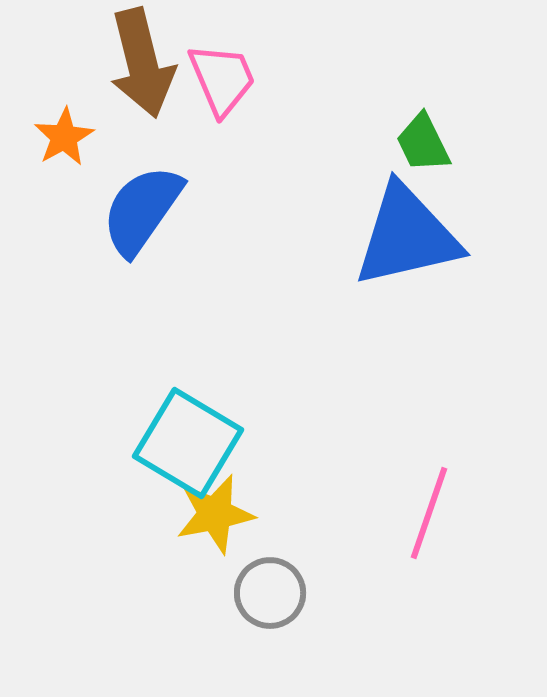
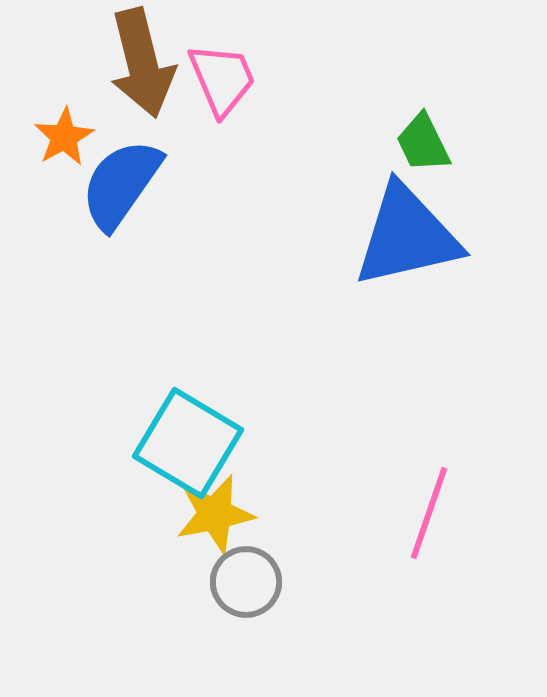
blue semicircle: moved 21 px left, 26 px up
gray circle: moved 24 px left, 11 px up
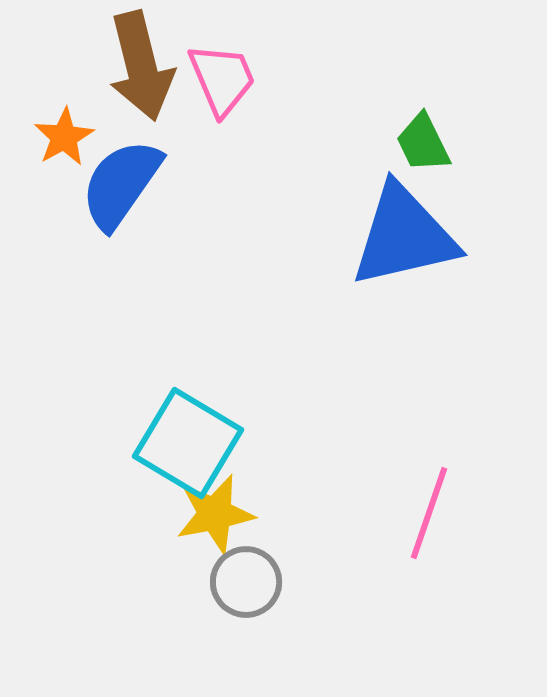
brown arrow: moved 1 px left, 3 px down
blue triangle: moved 3 px left
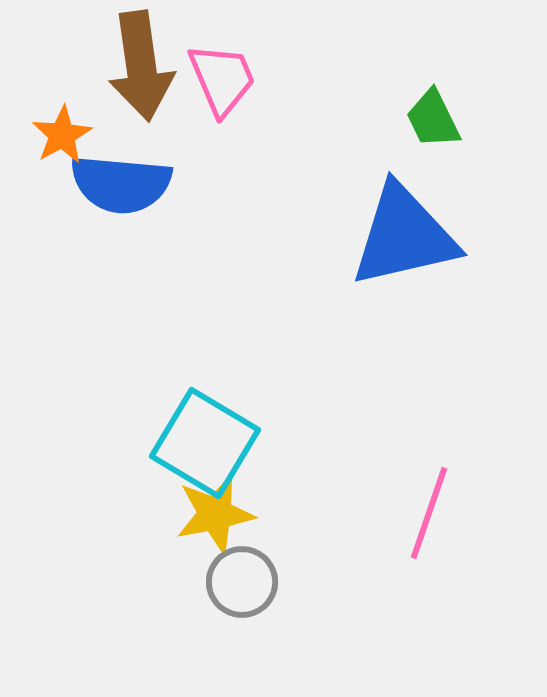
brown arrow: rotated 6 degrees clockwise
orange star: moved 2 px left, 2 px up
green trapezoid: moved 10 px right, 24 px up
blue semicircle: rotated 120 degrees counterclockwise
cyan square: moved 17 px right
gray circle: moved 4 px left
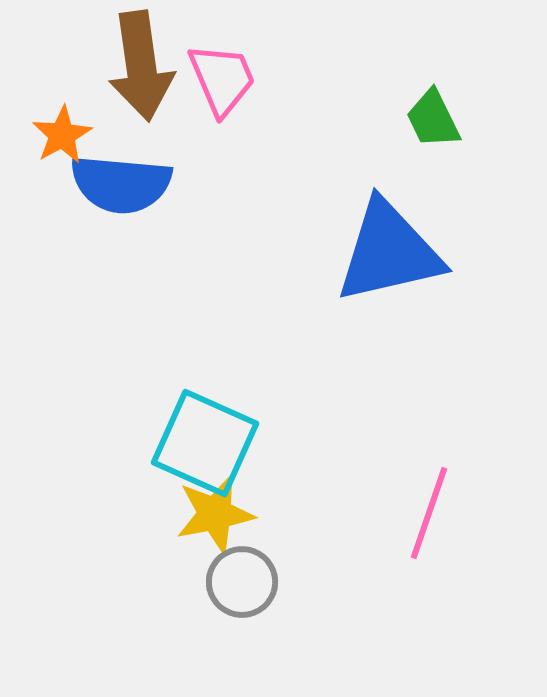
blue triangle: moved 15 px left, 16 px down
cyan square: rotated 7 degrees counterclockwise
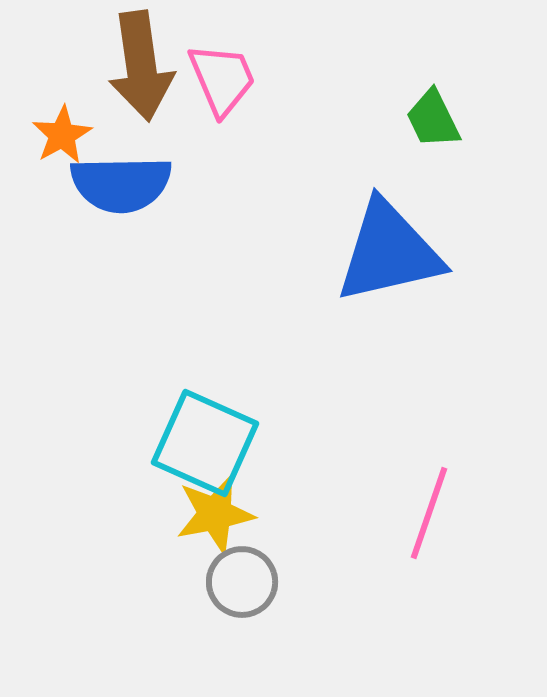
blue semicircle: rotated 6 degrees counterclockwise
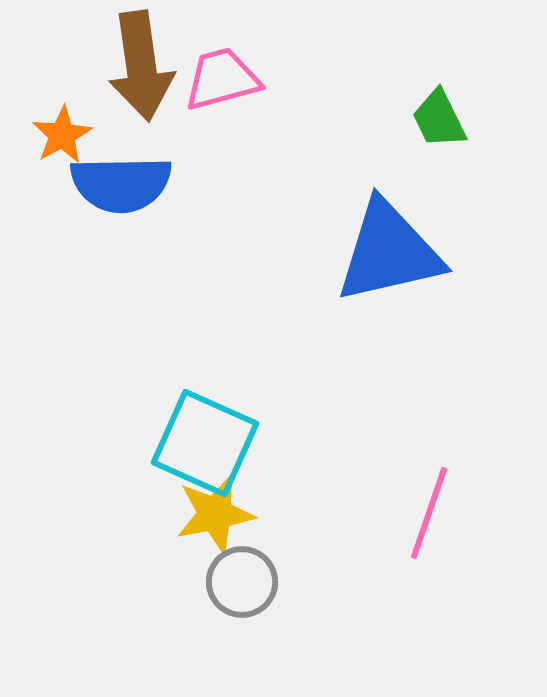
pink trapezoid: rotated 82 degrees counterclockwise
green trapezoid: moved 6 px right
